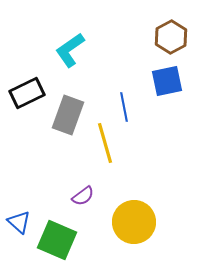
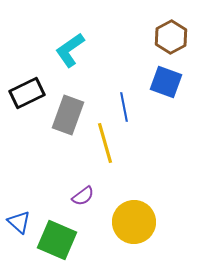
blue square: moved 1 px left, 1 px down; rotated 32 degrees clockwise
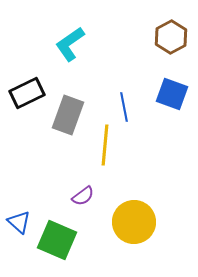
cyan L-shape: moved 6 px up
blue square: moved 6 px right, 12 px down
yellow line: moved 2 px down; rotated 21 degrees clockwise
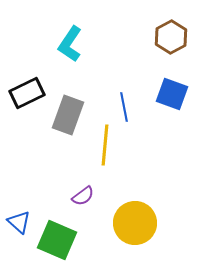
cyan L-shape: rotated 21 degrees counterclockwise
yellow circle: moved 1 px right, 1 px down
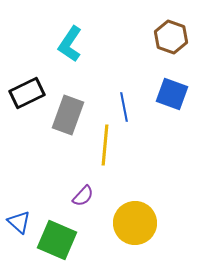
brown hexagon: rotated 12 degrees counterclockwise
purple semicircle: rotated 10 degrees counterclockwise
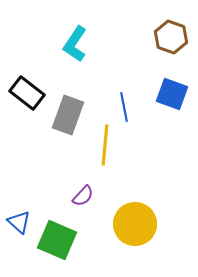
cyan L-shape: moved 5 px right
black rectangle: rotated 64 degrees clockwise
yellow circle: moved 1 px down
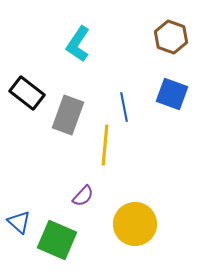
cyan L-shape: moved 3 px right
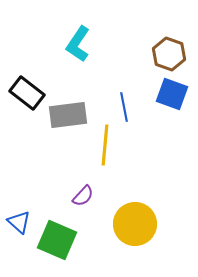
brown hexagon: moved 2 px left, 17 px down
gray rectangle: rotated 63 degrees clockwise
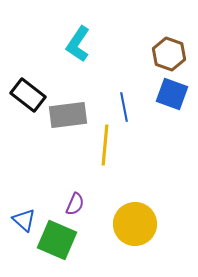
black rectangle: moved 1 px right, 2 px down
purple semicircle: moved 8 px left, 8 px down; rotated 20 degrees counterclockwise
blue triangle: moved 5 px right, 2 px up
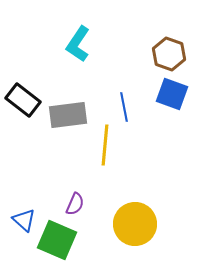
black rectangle: moved 5 px left, 5 px down
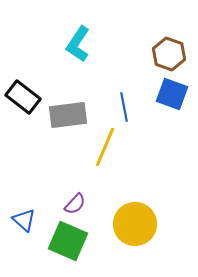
black rectangle: moved 3 px up
yellow line: moved 2 px down; rotated 18 degrees clockwise
purple semicircle: rotated 20 degrees clockwise
green square: moved 11 px right, 1 px down
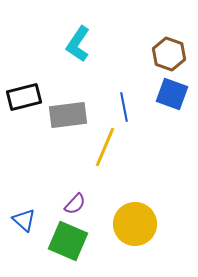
black rectangle: moved 1 px right; rotated 52 degrees counterclockwise
